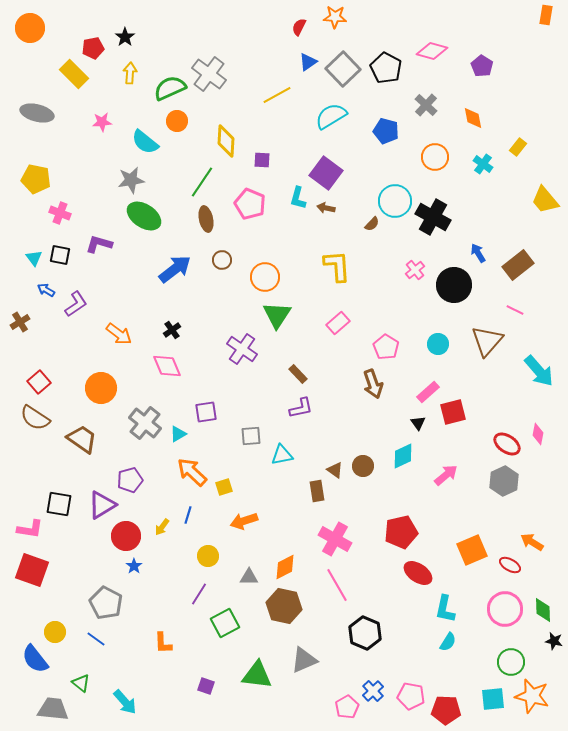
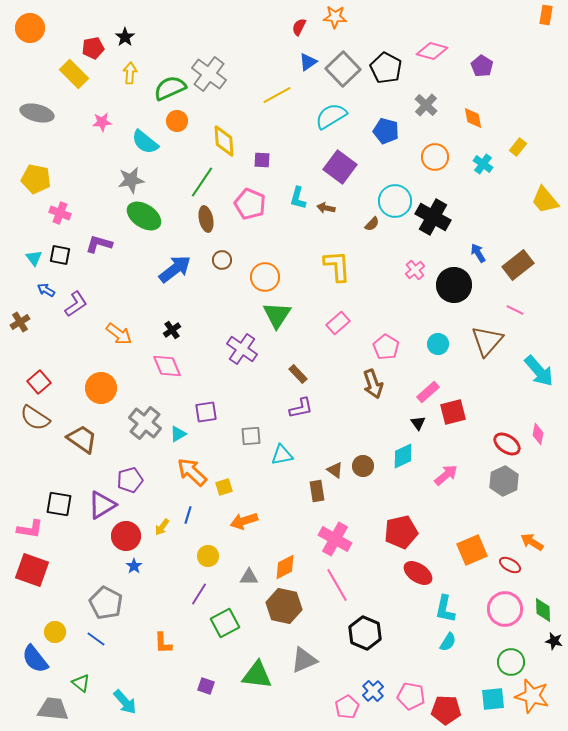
yellow diamond at (226, 141): moved 2 px left; rotated 8 degrees counterclockwise
purple square at (326, 173): moved 14 px right, 6 px up
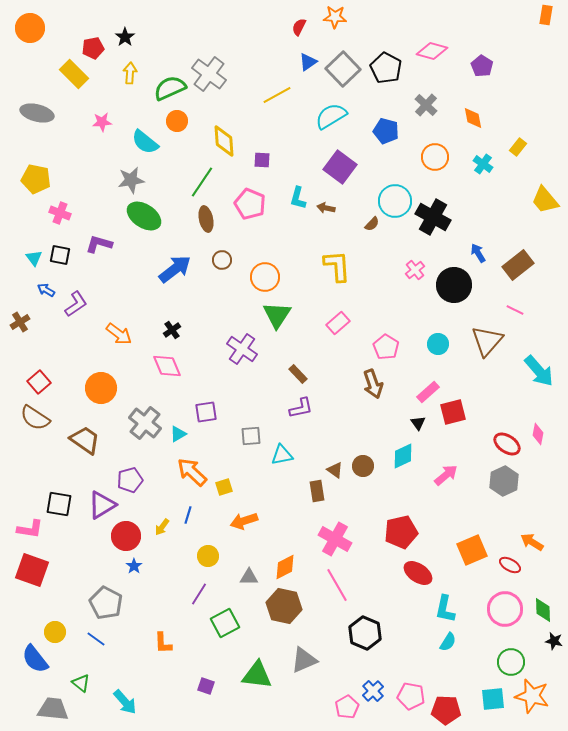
brown trapezoid at (82, 439): moved 3 px right, 1 px down
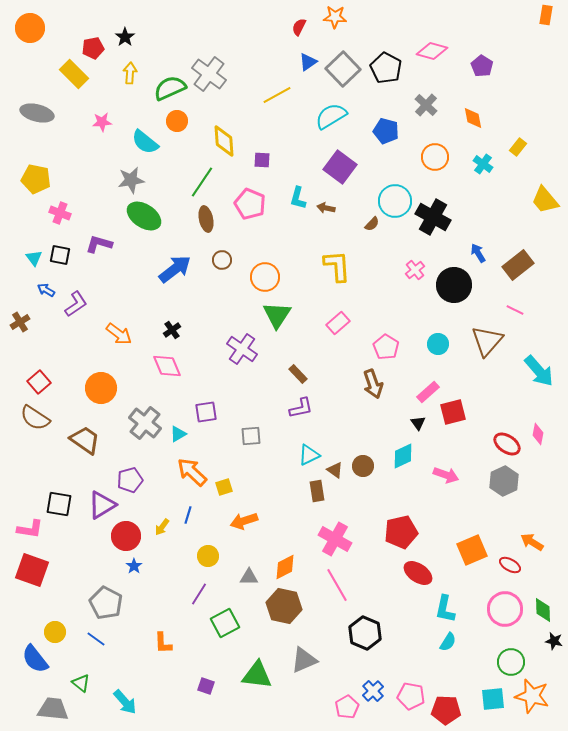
cyan triangle at (282, 455): moved 27 px right; rotated 15 degrees counterclockwise
pink arrow at (446, 475): rotated 60 degrees clockwise
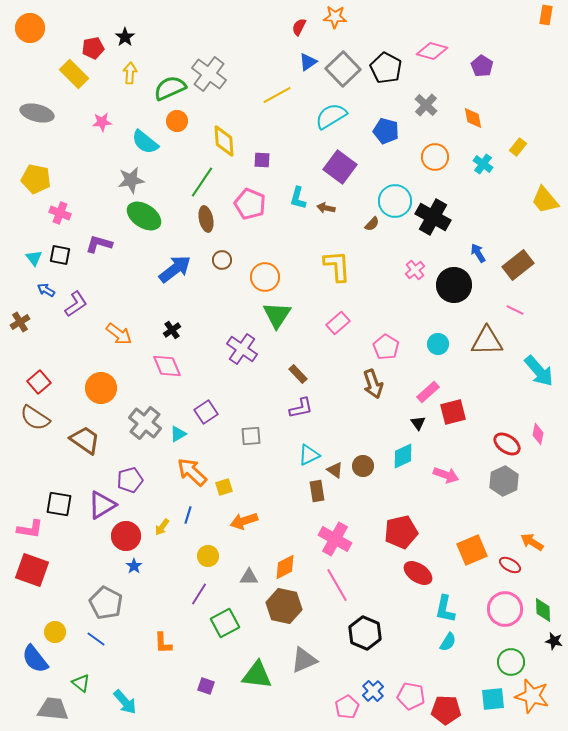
brown triangle at (487, 341): rotated 48 degrees clockwise
purple square at (206, 412): rotated 25 degrees counterclockwise
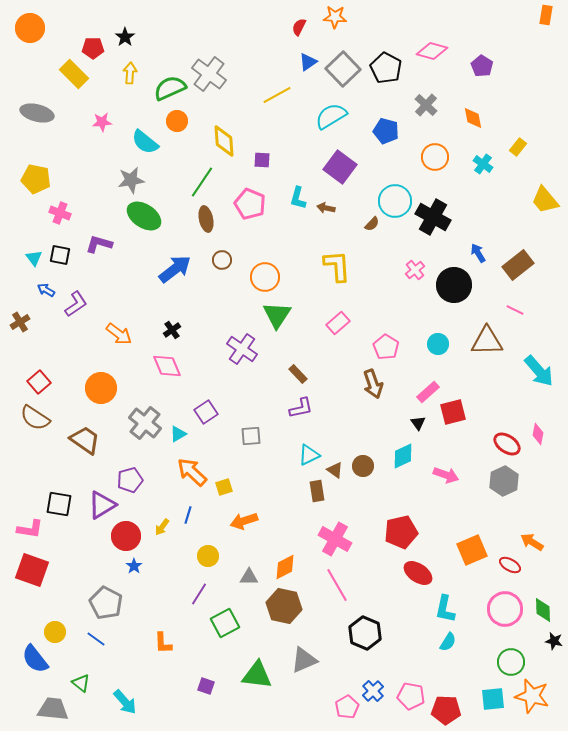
red pentagon at (93, 48): rotated 10 degrees clockwise
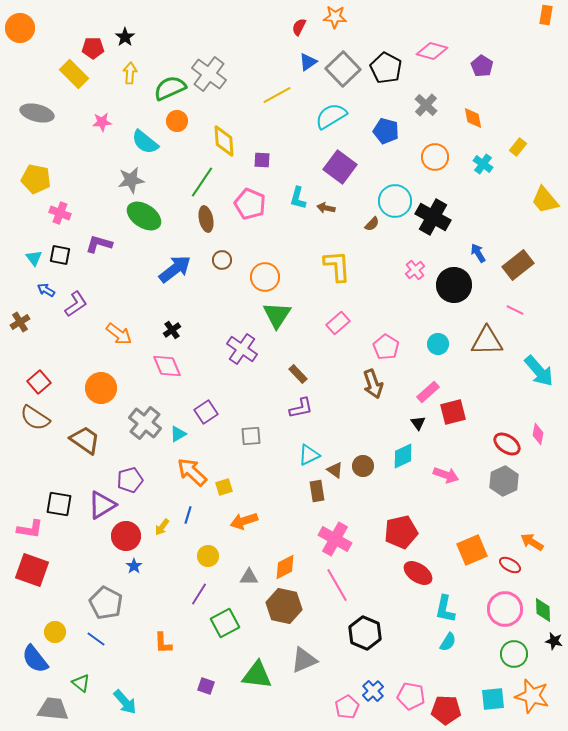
orange circle at (30, 28): moved 10 px left
green circle at (511, 662): moved 3 px right, 8 px up
